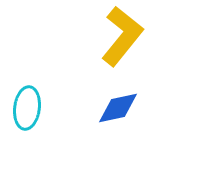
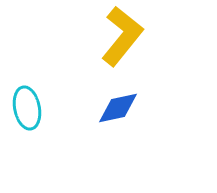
cyan ellipse: rotated 18 degrees counterclockwise
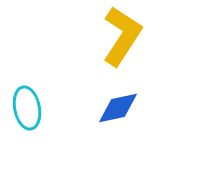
yellow L-shape: rotated 6 degrees counterclockwise
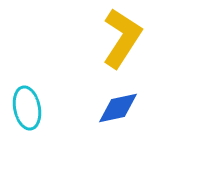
yellow L-shape: moved 2 px down
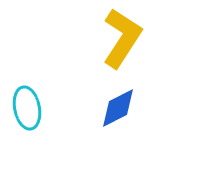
blue diamond: rotated 15 degrees counterclockwise
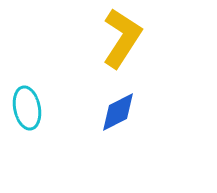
blue diamond: moved 4 px down
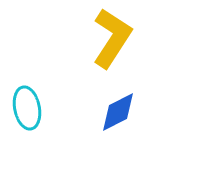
yellow L-shape: moved 10 px left
